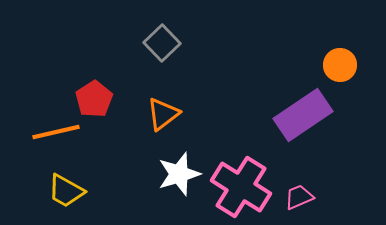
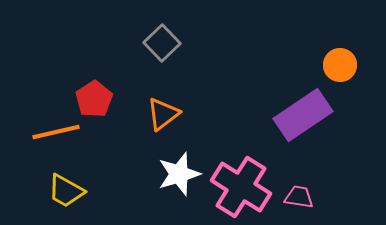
pink trapezoid: rotated 32 degrees clockwise
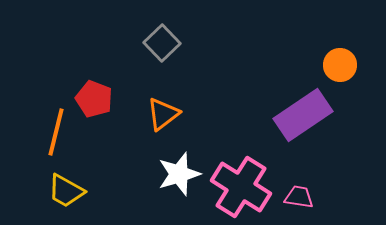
red pentagon: rotated 18 degrees counterclockwise
orange line: rotated 63 degrees counterclockwise
